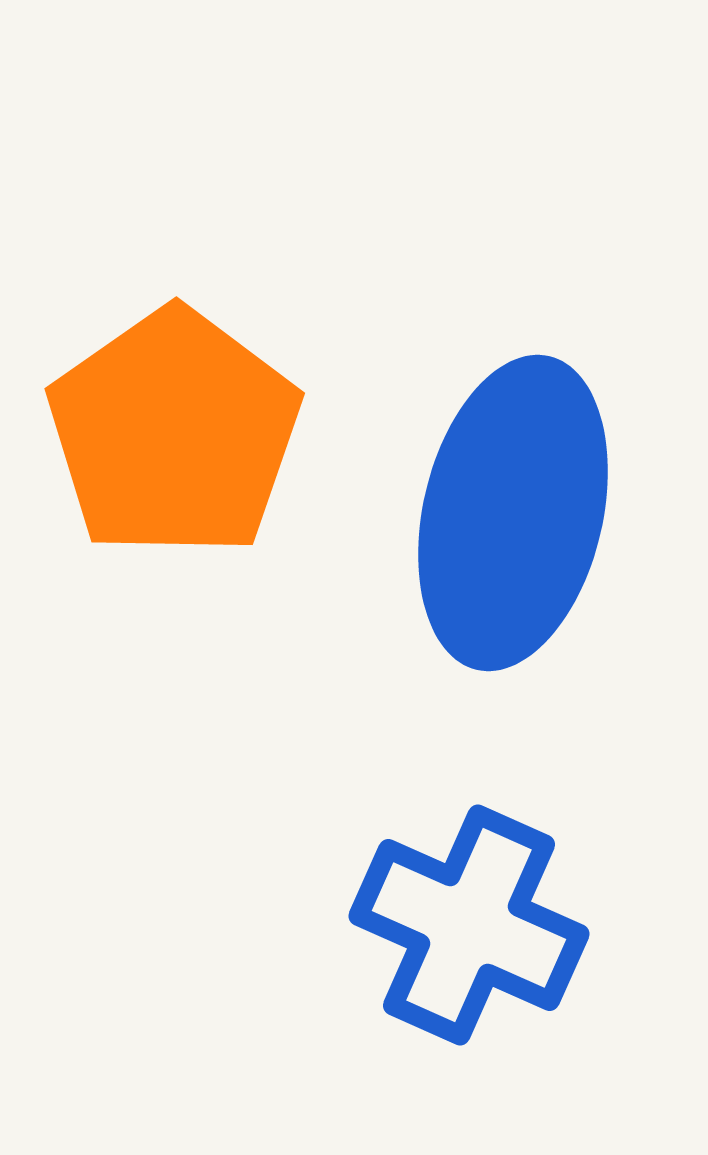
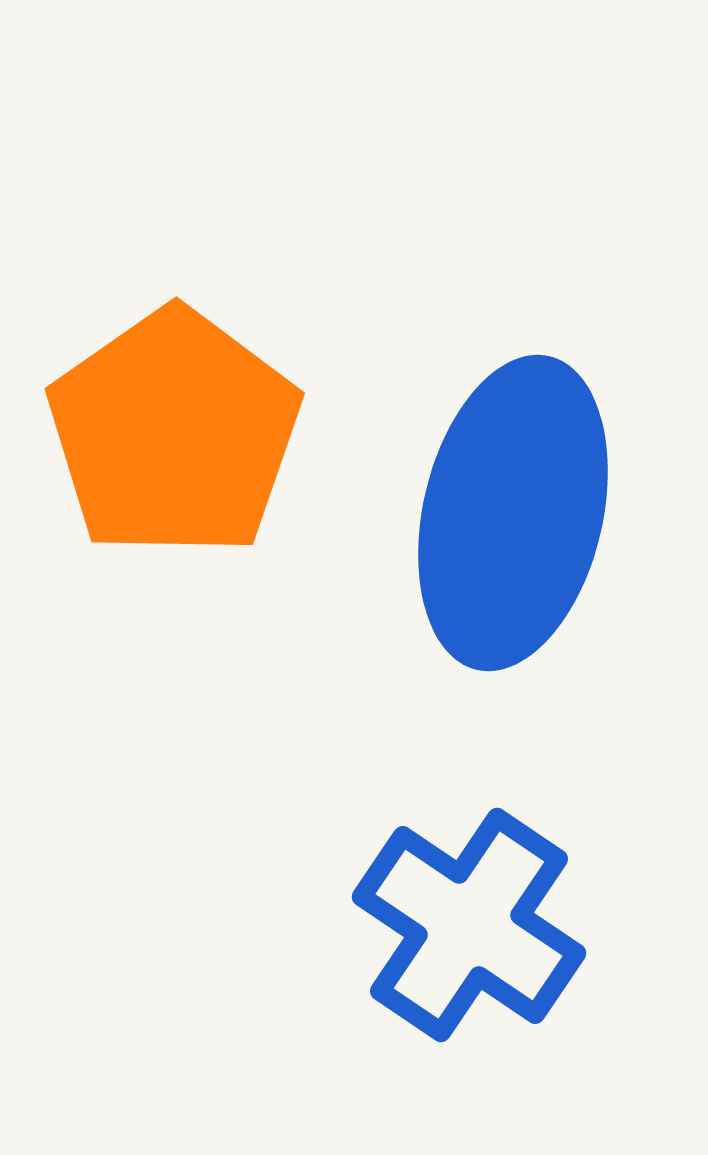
blue cross: rotated 10 degrees clockwise
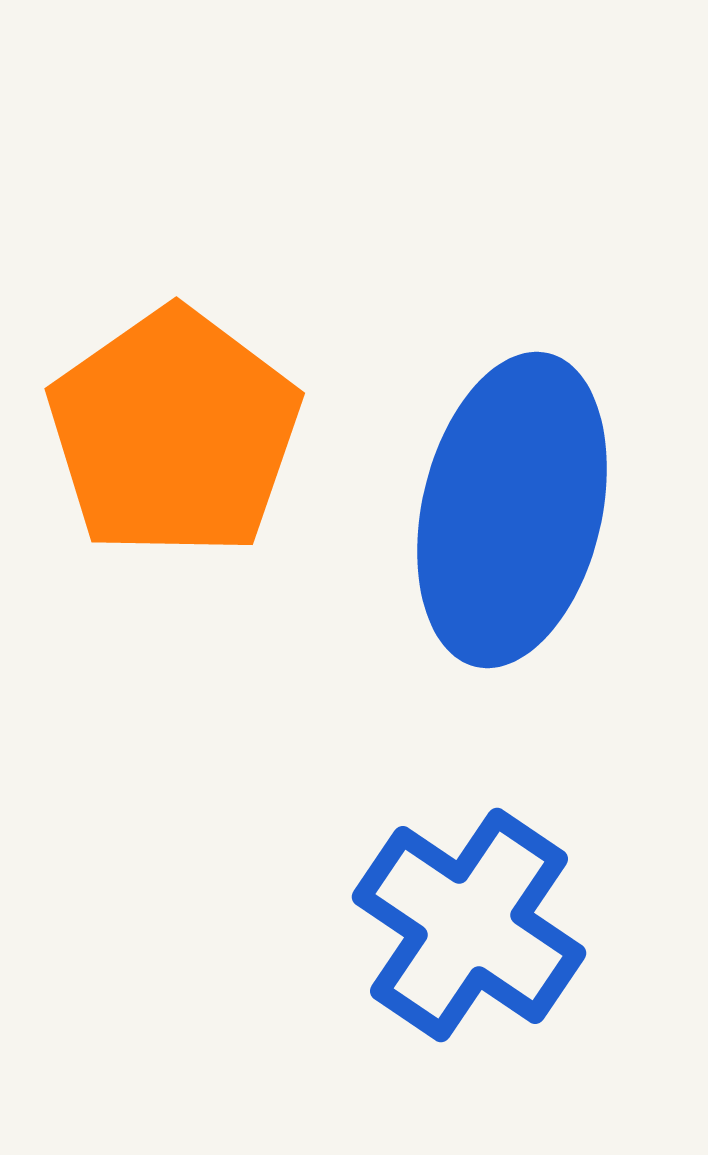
blue ellipse: moved 1 px left, 3 px up
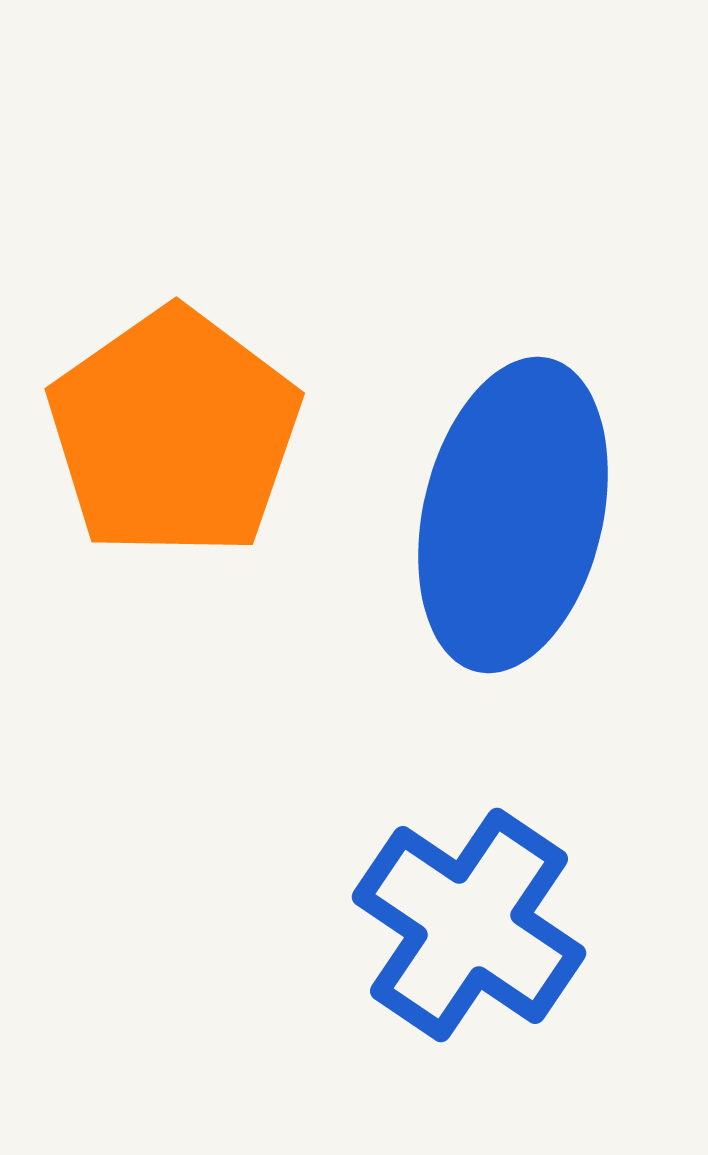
blue ellipse: moved 1 px right, 5 px down
